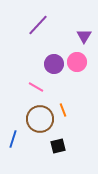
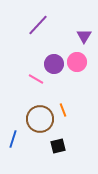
pink line: moved 8 px up
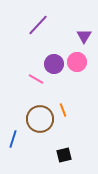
black square: moved 6 px right, 9 px down
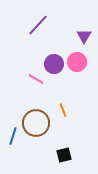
brown circle: moved 4 px left, 4 px down
blue line: moved 3 px up
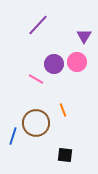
black square: moved 1 px right; rotated 21 degrees clockwise
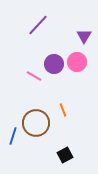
pink line: moved 2 px left, 3 px up
black square: rotated 35 degrees counterclockwise
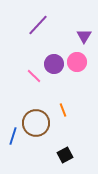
pink line: rotated 14 degrees clockwise
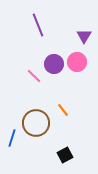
purple line: rotated 65 degrees counterclockwise
orange line: rotated 16 degrees counterclockwise
blue line: moved 1 px left, 2 px down
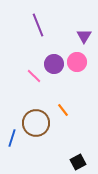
black square: moved 13 px right, 7 px down
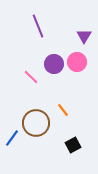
purple line: moved 1 px down
pink line: moved 3 px left, 1 px down
blue line: rotated 18 degrees clockwise
black square: moved 5 px left, 17 px up
